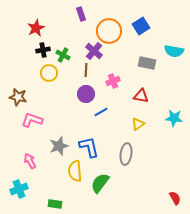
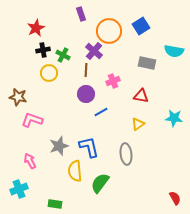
gray ellipse: rotated 15 degrees counterclockwise
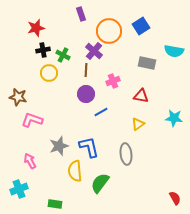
red star: rotated 12 degrees clockwise
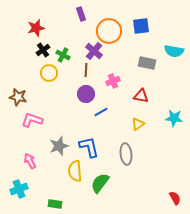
blue square: rotated 24 degrees clockwise
black cross: rotated 24 degrees counterclockwise
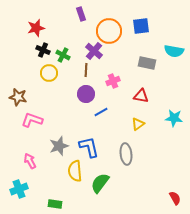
black cross: rotated 32 degrees counterclockwise
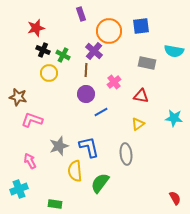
pink cross: moved 1 px right, 1 px down; rotated 16 degrees counterclockwise
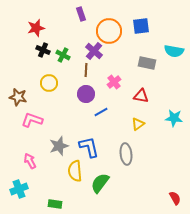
yellow circle: moved 10 px down
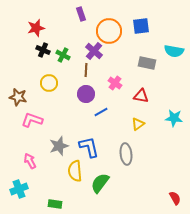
pink cross: moved 1 px right, 1 px down; rotated 16 degrees counterclockwise
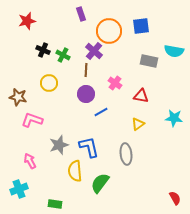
red star: moved 9 px left, 7 px up
gray rectangle: moved 2 px right, 2 px up
gray star: moved 1 px up
